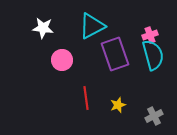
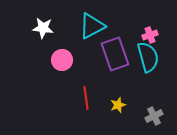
cyan semicircle: moved 5 px left, 2 px down
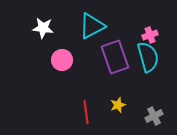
purple rectangle: moved 3 px down
red line: moved 14 px down
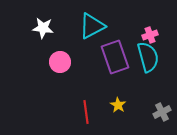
pink circle: moved 2 px left, 2 px down
yellow star: rotated 21 degrees counterclockwise
gray cross: moved 8 px right, 4 px up
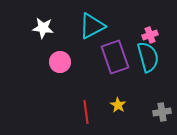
gray cross: rotated 18 degrees clockwise
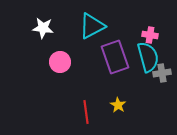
pink cross: rotated 28 degrees clockwise
gray cross: moved 39 px up
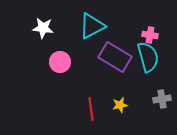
purple rectangle: rotated 40 degrees counterclockwise
gray cross: moved 26 px down
yellow star: moved 2 px right; rotated 28 degrees clockwise
red line: moved 5 px right, 3 px up
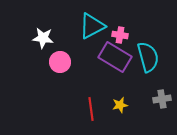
white star: moved 10 px down
pink cross: moved 30 px left
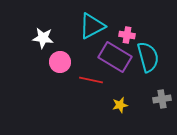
pink cross: moved 7 px right
red line: moved 29 px up; rotated 70 degrees counterclockwise
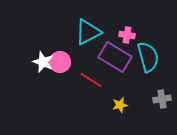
cyan triangle: moved 4 px left, 6 px down
white star: moved 24 px down; rotated 15 degrees clockwise
red line: rotated 20 degrees clockwise
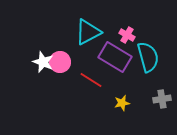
pink cross: rotated 21 degrees clockwise
yellow star: moved 2 px right, 2 px up
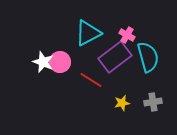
cyan triangle: moved 1 px down
purple rectangle: rotated 68 degrees counterclockwise
gray cross: moved 9 px left, 3 px down
